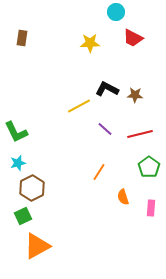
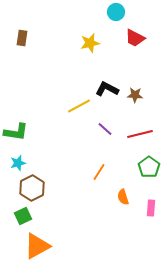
red trapezoid: moved 2 px right
yellow star: rotated 12 degrees counterclockwise
green L-shape: rotated 55 degrees counterclockwise
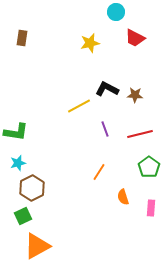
purple line: rotated 28 degrees clockwise
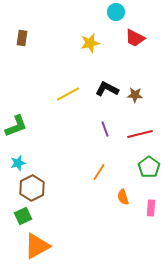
yellow line: moved 11 px left, 12 px up
green L-shape: moved 6 px up; rotated 30 degrees counterclockwise
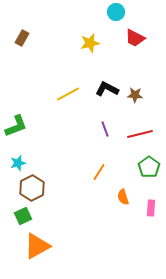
brown rectangle: rotated 21 degrees clockwise
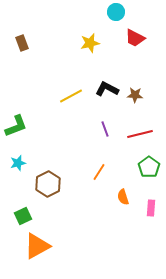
brown rectangle: moved 5 px down; rotated 49 degrees counterclockwise
yellow line: moved 3 px right, 2 px down
brown hexagon: moved 16 px right, 4 px up
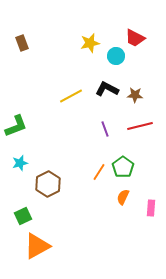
cyan circle: moved 44 px down
red line: moved 8 px up
cyan star: moved 2 px right
green pentagon: moved 26 px left
orange semicircle: rotated 42 degrees clockwise
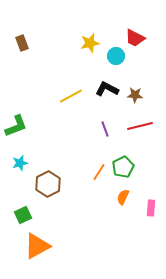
green pentagon: rotated 10 degrees clockwise
green square: moved 1 px up
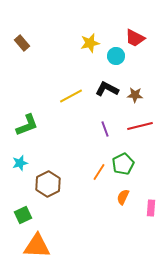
brown rectangle: rotated 21 degrees counterclockwise
green L-shape: moved 11 px right, 1 px up
green pentagon: moved 3 px up
orange triangle: rotated 32 degrees clockwise
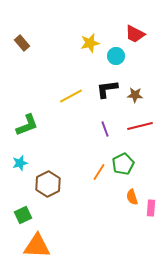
red trapezoid: moved 4 px up
black L-shape: rotated 35 degrees counterclockwise
orange semicircle: moved 9 px right; rotated 42 degrees counterclockwise
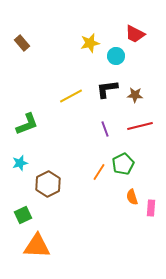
green L-shape: moved 1 px up
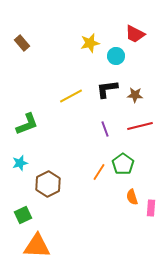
green pentagon: rotated 10 degrees counterclockwise
